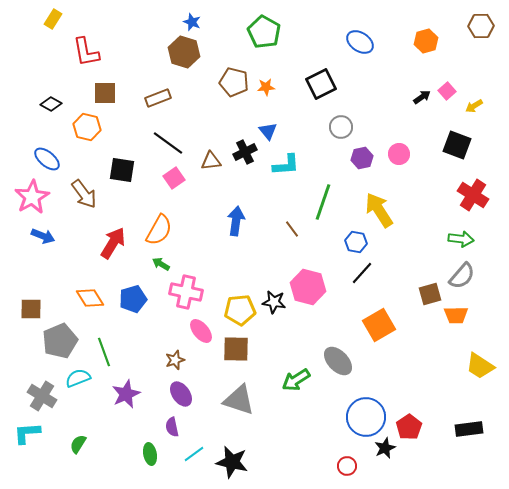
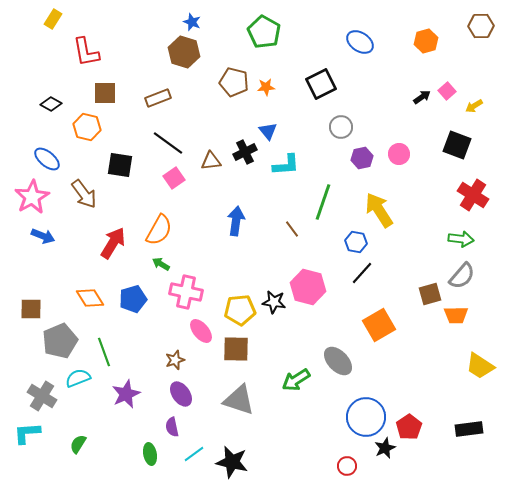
black square at (122, 170): moved 2 px left, 5 px up
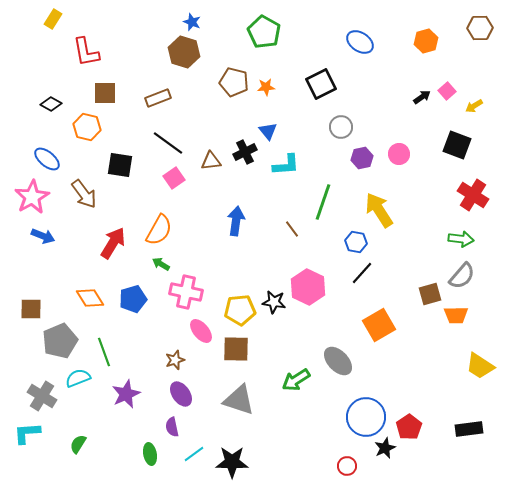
brown hexagon at (481, 26): moved 1 px left, 2 px down
pink hexagon at (308, 287): rotated 12 degrees clockwise
black star at (232, 462): rotated 12 degrees counterclockwise
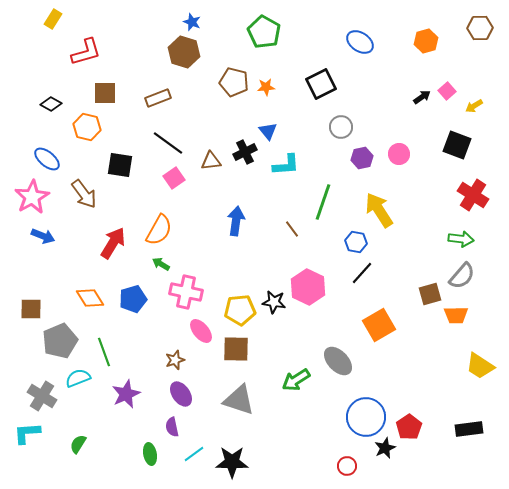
red L-shape at (86, 52): rotated 96 degrees counterclockwise
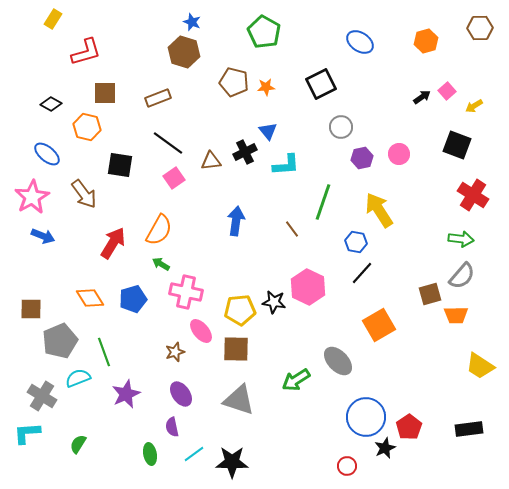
blue ellipse at (47, 159): moved 5 px up
brown star at (175, 360): moved 8 px up
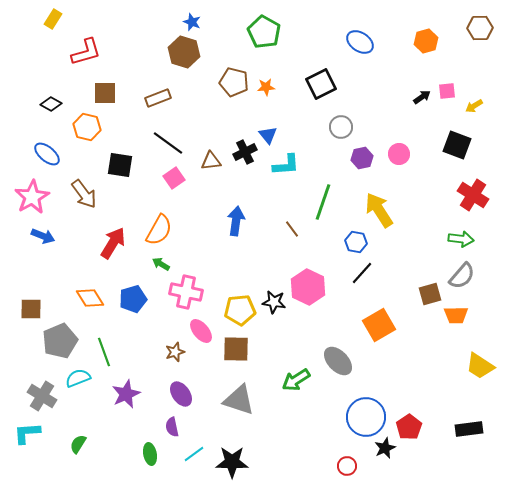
pink square at (447, 91): rotated 36 degrees clockwise
blue triangle at (268, 131): moved 4 px down
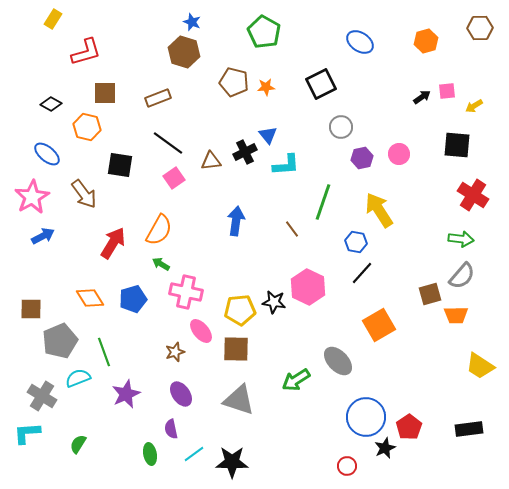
black square at (457, 145): rotated 16 degrees counterclockwise
blue arrow at (43, 236): rotated 50 degrees counterclockwise
purple semicircle at (172, 427): moved 1 px left, 2 px down
